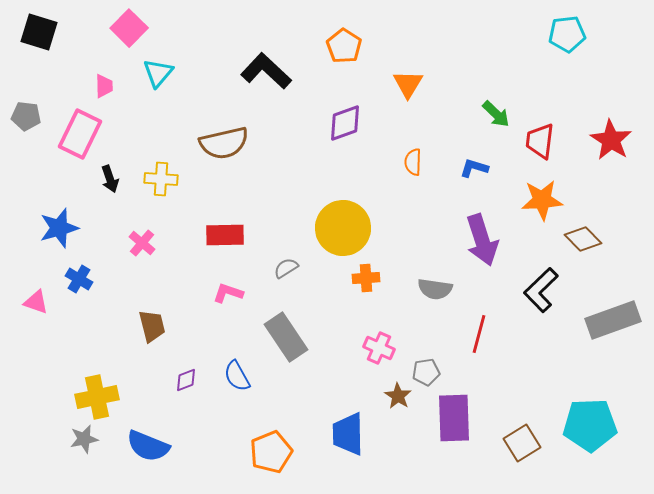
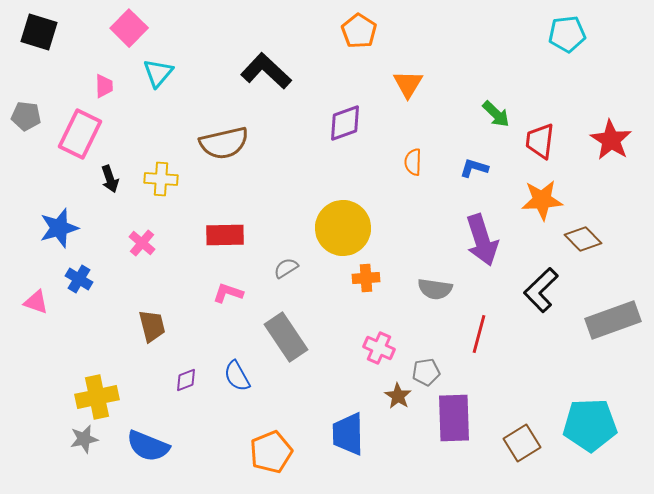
orange pentagon at (344, 46): moved 15 px right, 15 px up
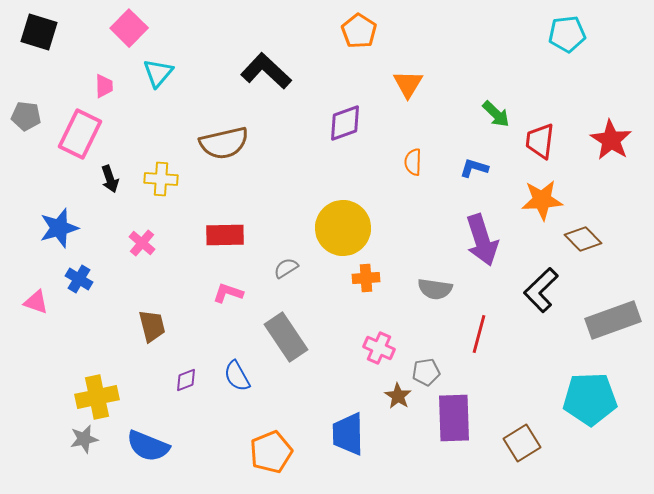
cyan pentagon at (590, 425): moved 26 px up
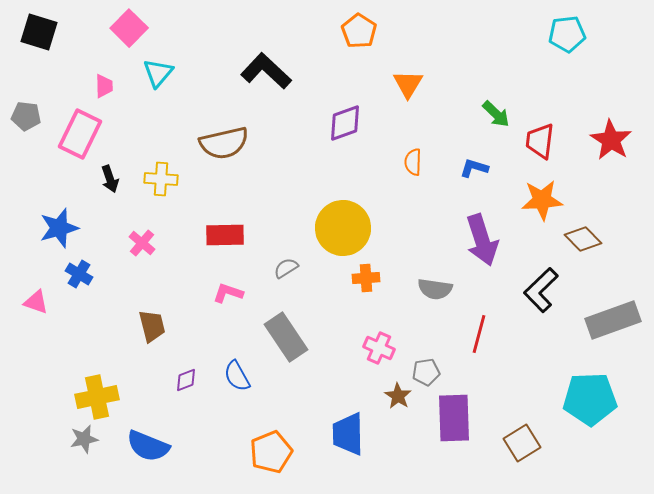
blue cross at (79, 279): moved 5 px up
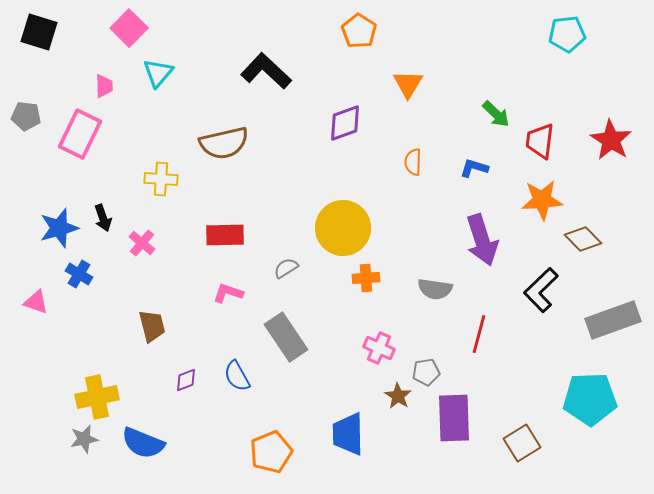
black arrow at (110, 179): moved 7 px left, 39 px down
blue semicircle at (148, 446): moved 5 px left, 3 px up
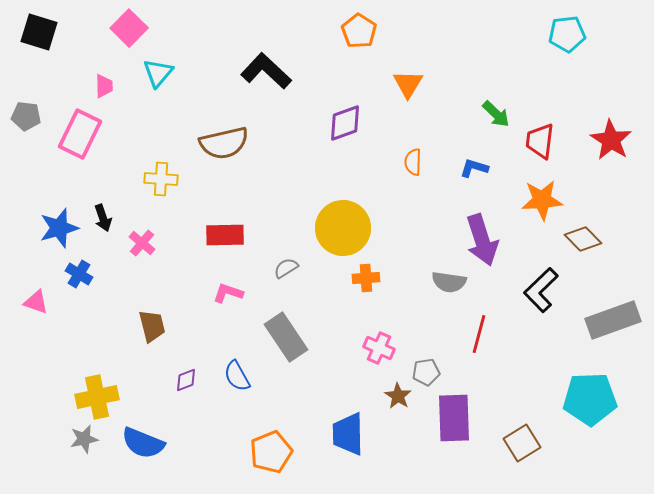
gray semicircle at (435, 289): moved 14 px right, 7 px up
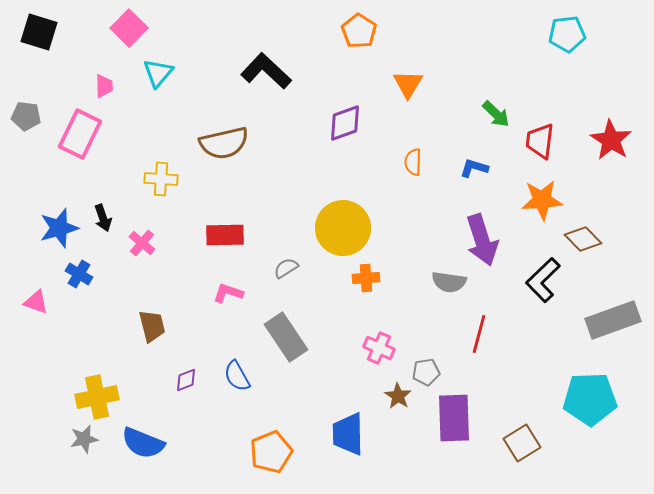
black L-shape at (541, 290): moved 2 px right, 10 px up
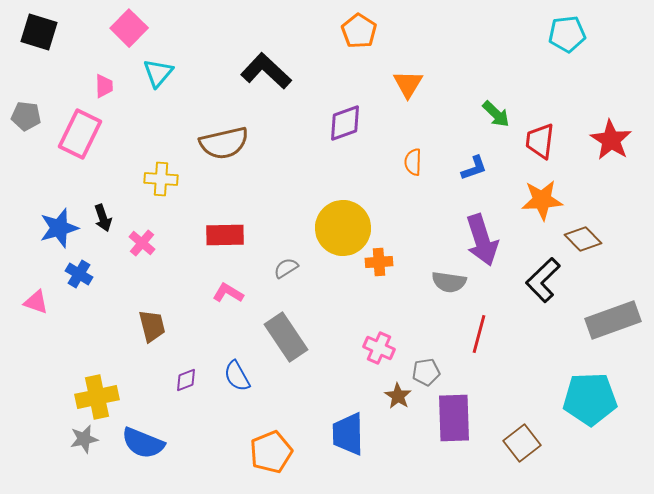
blue L-shape at (474, 168): rotated 144 degrees clockwise
orange cross at (366, 278): moved 13 px right, 16 px up
pink L-shape at (228, 293): rotated 12 degrees clockwise
brown square at (522, 443): rotated 6 degrees counterclockwise
